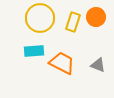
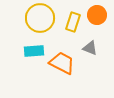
orange circle: moved 1 px right, 2 px up
gray triangle: moved 8 px left, 17 px up
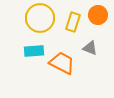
orange circle: moved 1 px right
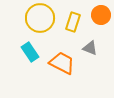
orange circle: moved 3 px right
cyan rectangle: moved 4 px left, 1 px down; rotated 60 degrees clockwise
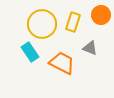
yellow circle: moved 2 px right, 6 px down
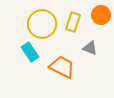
orange trapezoid: moved 4 px down
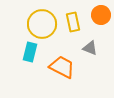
yellow rectangle: rotated 30 degrees counterclockwise
cyan rectangle: rotated 48 degrees clockwise
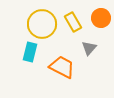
orange circle: moved 3 px down
yellow rectangle: rotated 18 degrees counterclockwise
gray triangle: moved 1 px left; rotated 49 degrees clockwise
